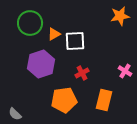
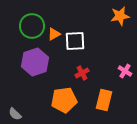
green circle: moved 2 px right, 3 px down
purple hexagon: moved 6 px left, 2 px up
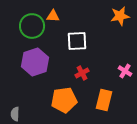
orange triangle: moved 1 px left, 18 px up; rotated 32 degrees clockwise
white square: moved 2 px right
gray semicircle: rotated 48 degrees clockwise
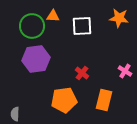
orange star: moved 1 px left, 2 px down; rotated 18 degrees clockwise
white square: moved 5 px right, 15 px up
purple hexagon: moved 1 px right, 3 px up; rotated 12 degrees clockwise
red cross: rotated 24 degrees counterclockwise
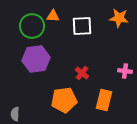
pink cross: rotated 24 degrees counterclockwise
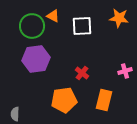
orange triangle: rotated 24 degrees clockwise
pink cross: rotated 24 degrees counterclockwise
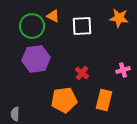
pink cross: moved 2 px left, 1 px up
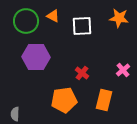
green circle: moved 6 px left, 5 px up
purple hexagon: moved 2 px up; rotated 8 degrees clockwise
pink cross: rotated 24 degrees counterclockwise
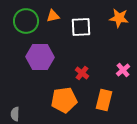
orange triangle: rotated 40 degrees counterclockwise
white square: moved 1 px left, 1 px down
purple hexagon: moved 4 px right
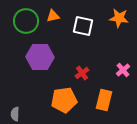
white square: moved 2 px right, 1 px up; rotated 15 degrees clockwise
red cross: rotated 16 degrees clockwise
